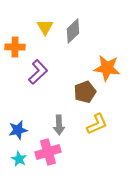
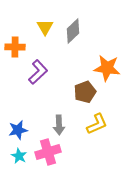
cyan star: moved 3 px up
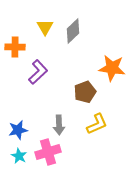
orange star: moved 5 px right
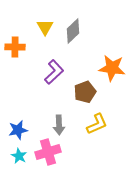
purple L-shape: moved 16 px right
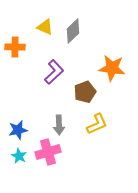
yellow triangle: rotated 36 degrees counterclockwise
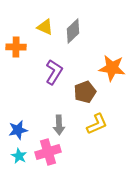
orange cross: moved 1 px right
purple L-shape: rotated 15 degrees counterclockwise
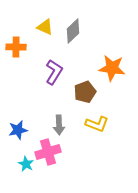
yellow L-shape: rotated 45 degrees clockwise
cyan star: moved 7 px right, 8 px down
